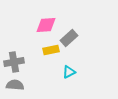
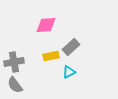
gray rectangle: moved 2 px right, 9 px down
yellow rectangle: moved 6 px down
gray semicircle: rotated 132 degrees counterclockwise
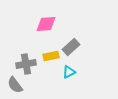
pink diamond: moved 1 px up
gray cross: moved 12 px right, 2 px down
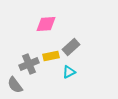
gray cross: moved 3 px right; rotated 12 degrees counterclockwise
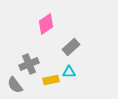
pink diamond: rotated 30 degrees counterclockwise
yellow rectangle: moved 24 px down
cyan triangle: rotated 24 degrees clockwise
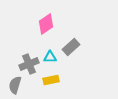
cyan triangle: moved 19 px left, 15 px up
gray semicircle: rotated 54 degrees clockwise
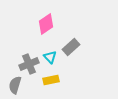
cyan triangle: rotated 48 degrees clockwise
